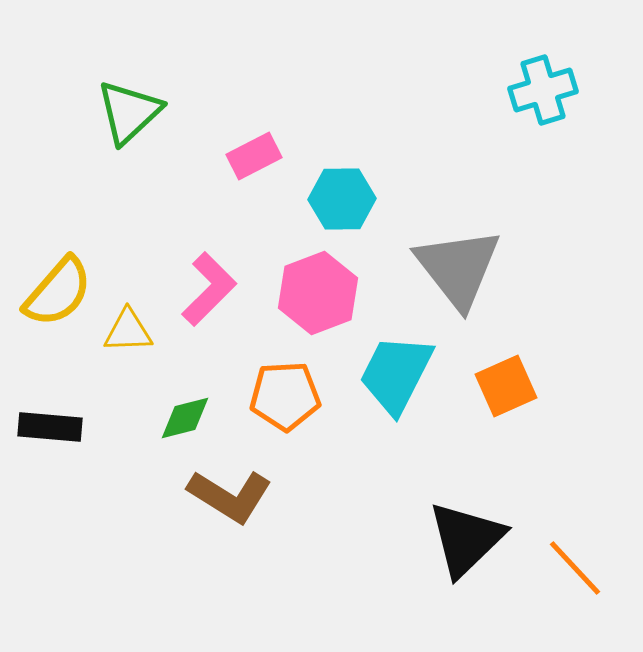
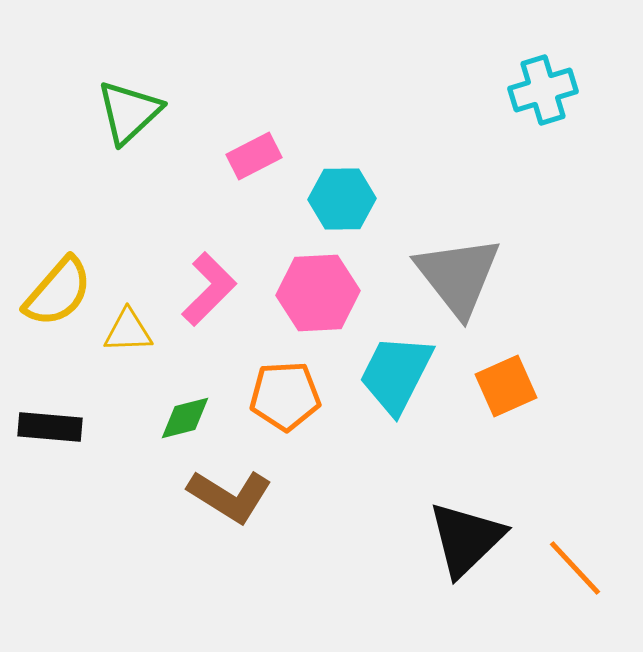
gray triangle: moved 8 px down
pink hexagon: rotated 18 degrees clockwise
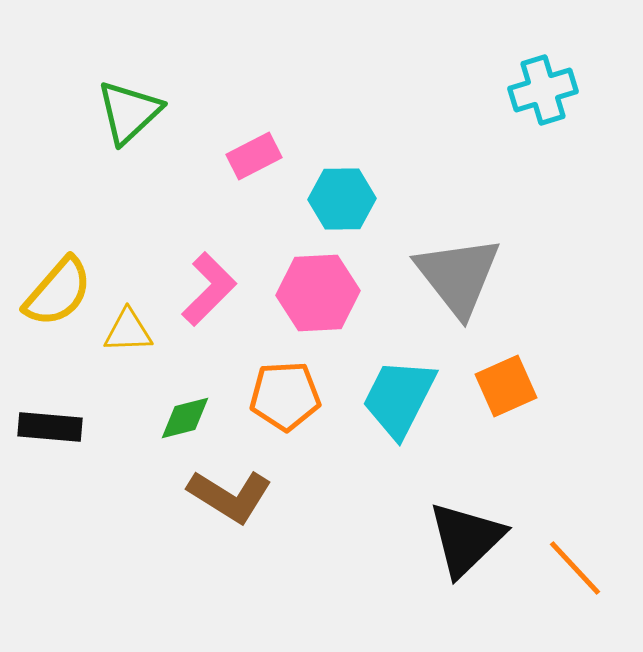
cyan trapezoid: moved 3 px right, 24 px down
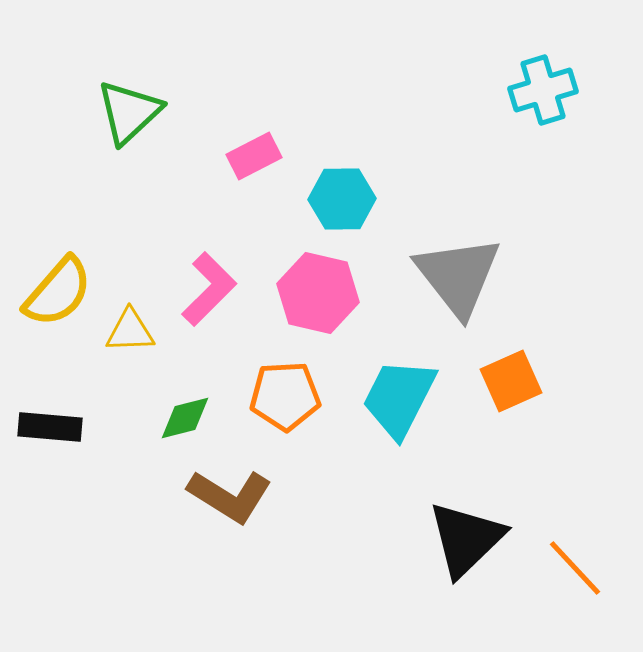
pink hexagon: rotated 16 degrees clockwise
yellow triangle: moved 2 px right
orange square: moved 5 px right, 5 px up
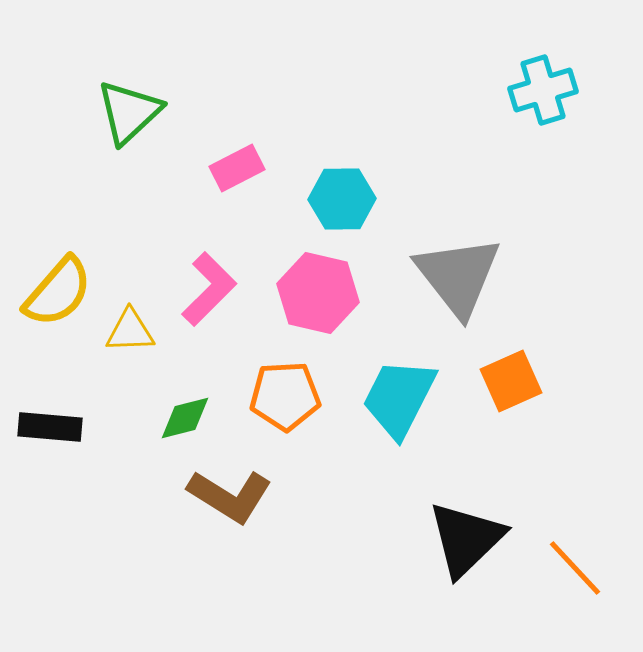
pink rectangle: moved 17 px left, 12 px down
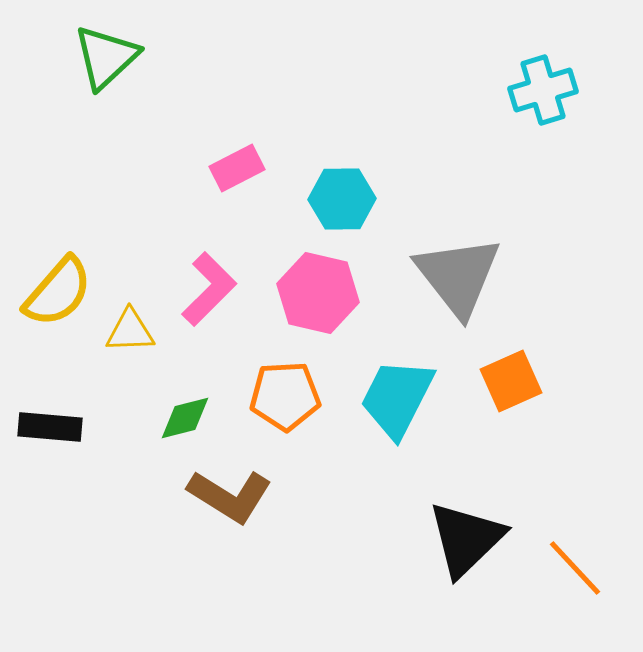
green triangle: moved 23 px left, 55 px up
cyan trapezoid: moved 2 px left
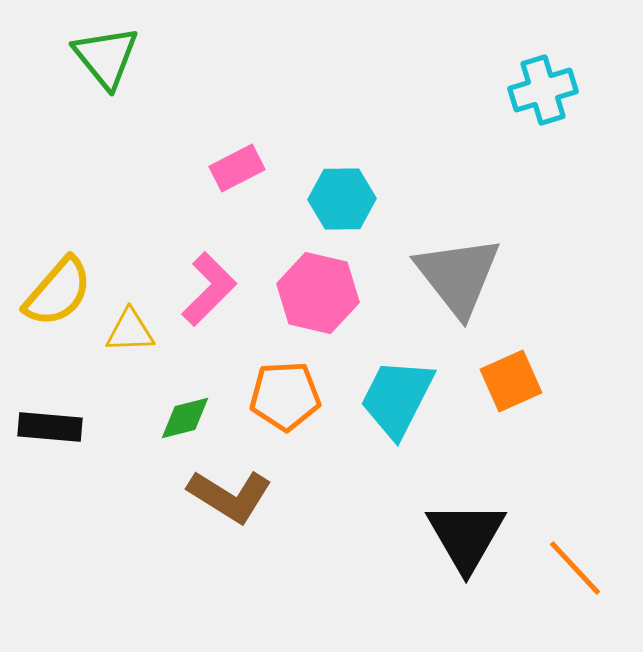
green triangle: rotated 26 degrees counterclockwise
black triangle: moved 3 px up; rotated 16 degrees counterclockwise
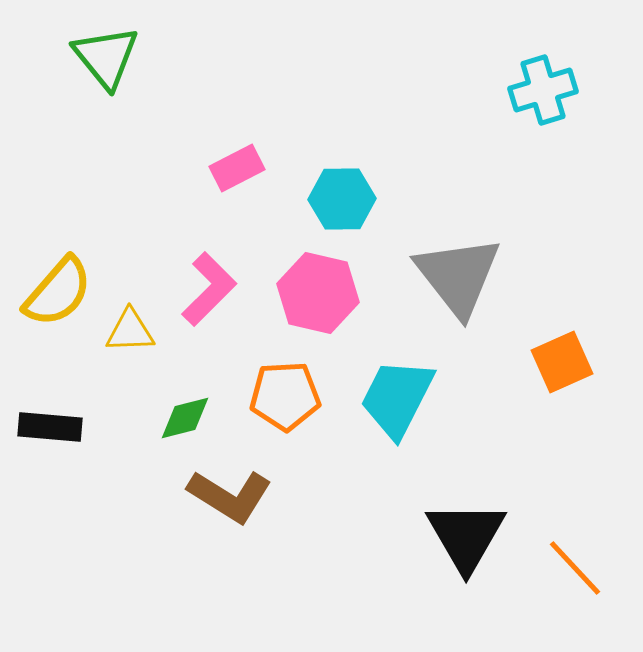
orange square: moved 51 px right, 19 px up
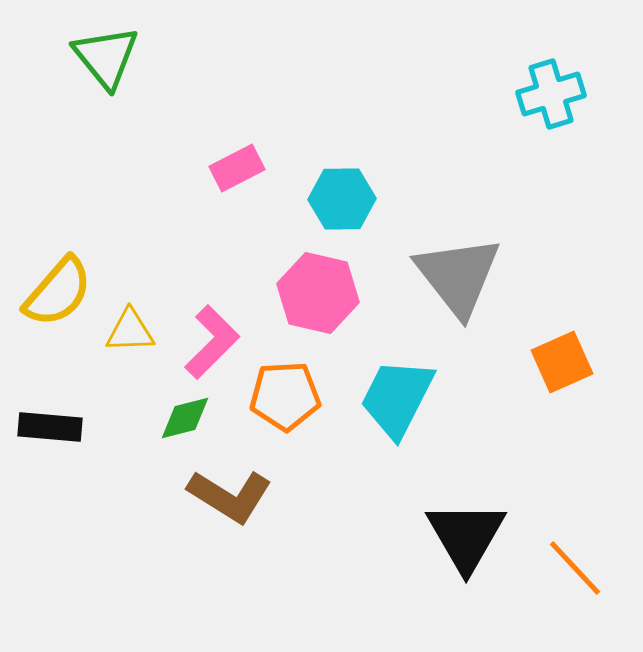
cyan cross: moved 8 px right, 4 px down
pink L-shape: moved 3 px right, 53 px down
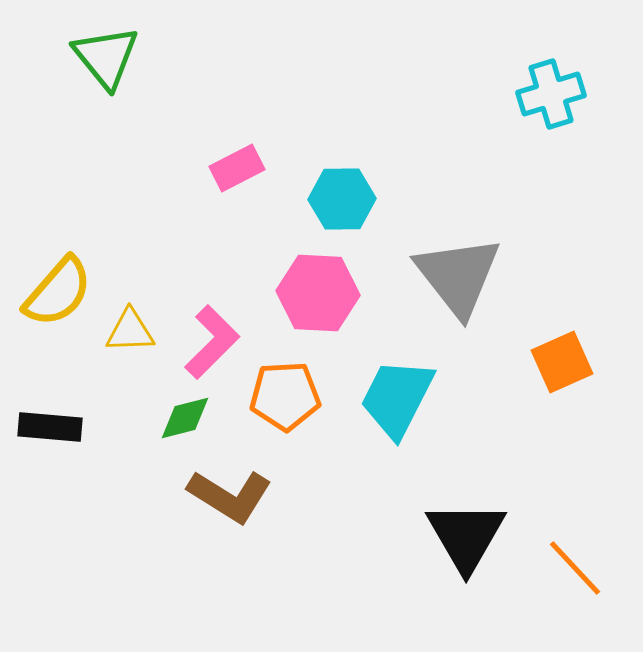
pink hexagon: rotated 10 degrees counterclockwise
